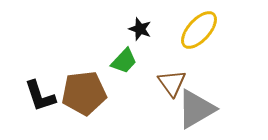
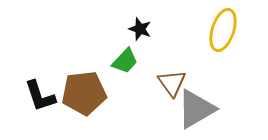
yellow ellipse: moved 24 px right; rotated 24 degrees counterclockwise
green trapezoid: moved 1 px right
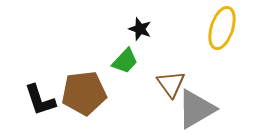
yellow ellipse: moved 1 px left, 2 px up
brown triangle: moved 1 px left, 1 px down
black L-shape: moved 4 px down
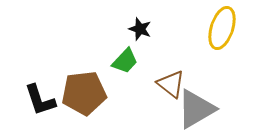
brown triangle: rotated 16 degrees counterclockwise
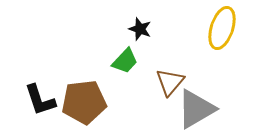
brown triangle: moved 1 px left, 2 px up; rotated 32 degrees clockwise
brown pentagon: moved 9 px down
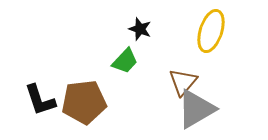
yellow ellipse: moved 11 px left, 3 px down
brown triangle: moved 13 px right
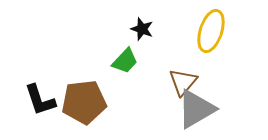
black star: moved 2 px right
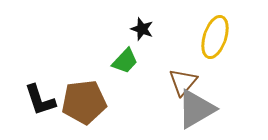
yellow ellipse: moved 4 px right, 6 px down
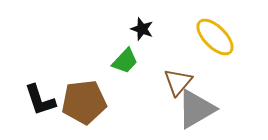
yellow ellipse: rotated 63 degrees counterclockwise
brown triangle: moved 5 px left
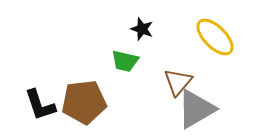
green trapezoid: rotated 60 degrees clockwise
black L-shape: moved 5 px down
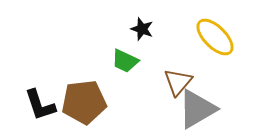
green trapezoid: rotated 12 degrees clockwise
gray triangle: moved 1 px right
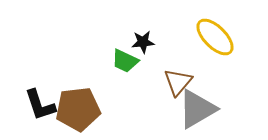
black star: moved 1 px right, 13 px down; rotated 25 degrees counterclockwise
brown pentagon: moved 6 px left, 7 px down
